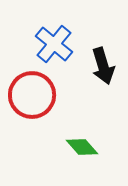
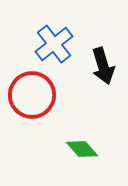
blue cross: rotated 12 degrees clockwise
green diamond: moved 2 px down
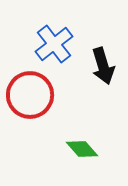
red circle: moved 2 px left
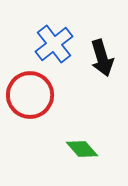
black arrow: moved 1 px left, 8 px up
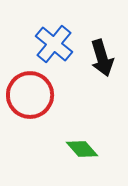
blue cross: rotated 12 degrees counterclockwise
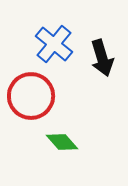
red circle: moved 1 px right, 1 px down
green diamond: moved 20 px left, 7 px up
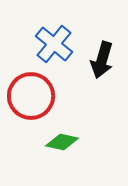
black arrow: moved 2 px down; rotated 33 degrees clockwise
green diamond: rotated 36 degrees counterclockwise
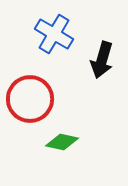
blue cross: moved 10 px up; rotated 9 degrees counterclockwise
red circle: moved 1 px left, 3 px down
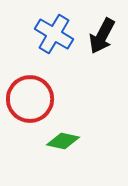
black arrow: moved 24 px up; rotated 12 degrees clockwise
green diamond: moved 1 px right, 1 px up
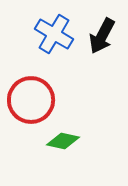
red circle: moved 1 px right, 1 px down
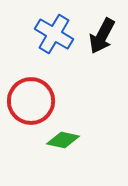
red circle: moved 1 px down
green diamond: moved 1 px up
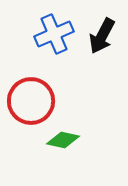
blue cross: rotated 36 degrees clockwise
